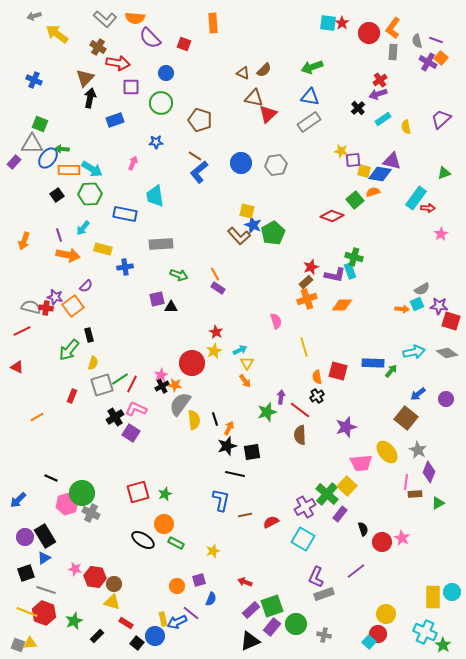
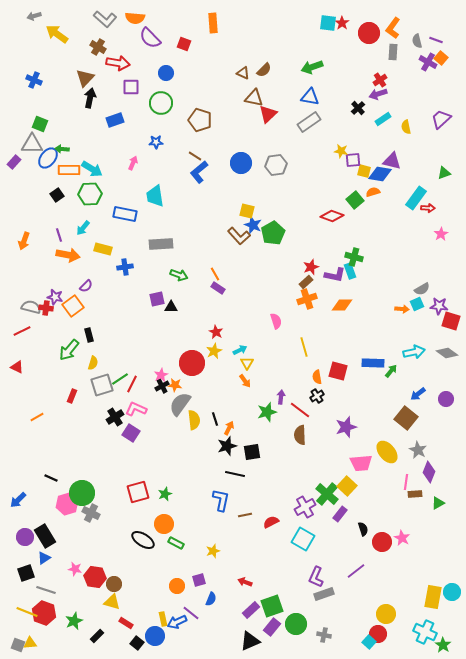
yellow rectangle at (433, 597): rotated 10 degrees clockwise
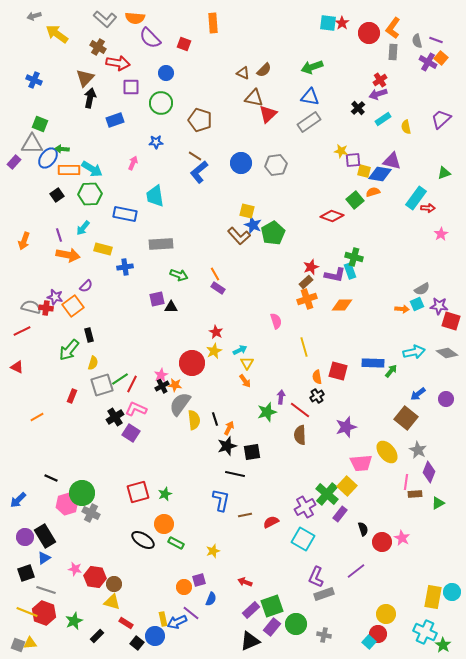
orange circle at (177, 586): moved 7 px right, 1 px down
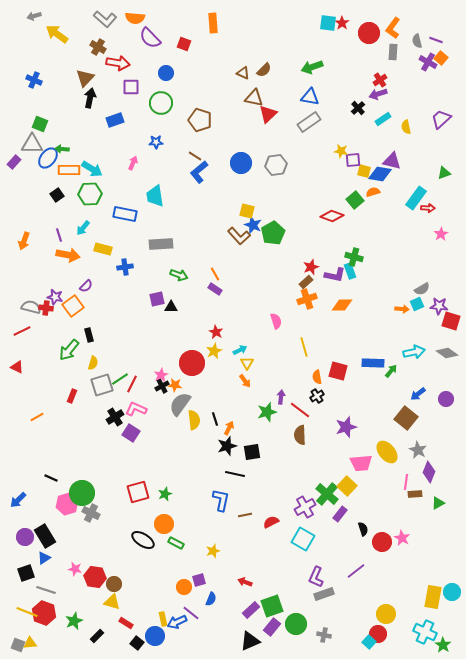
purple rectangle at (218, 288): moved 3 px left, 1 px down
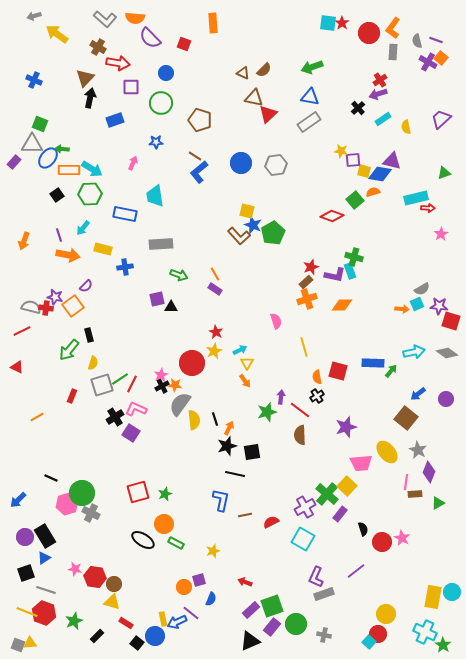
cyan rectangle at (416, 198): rotated 40 degrees clockwise
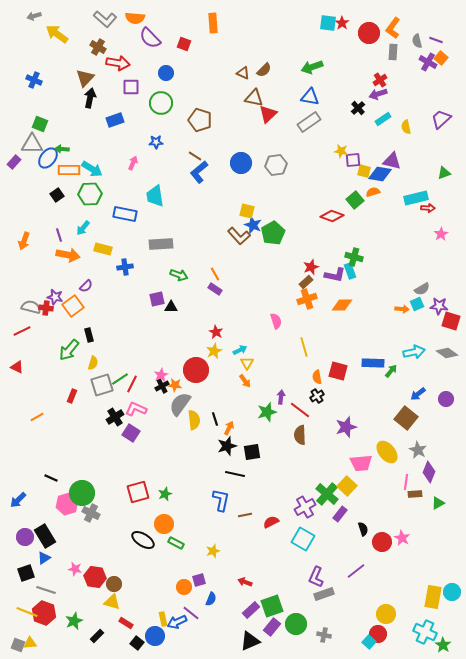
red circle at (192, 363): moved 4 px right, 7 px down
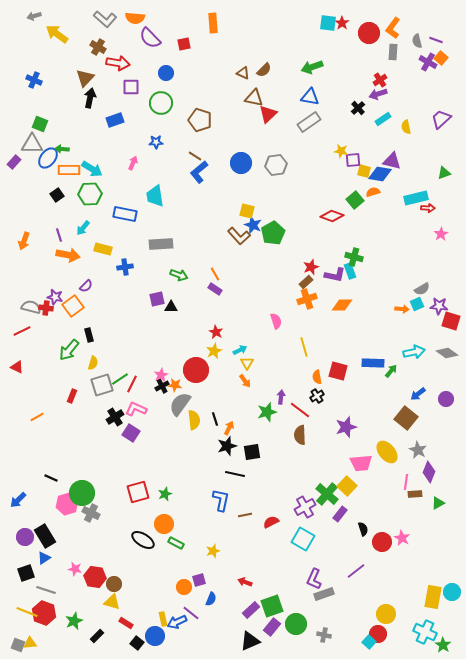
red square at (184, 44): rotated 32 degrees counterclockwise
purple L-shape at (316, 577): moved 2 px left, 2 px down
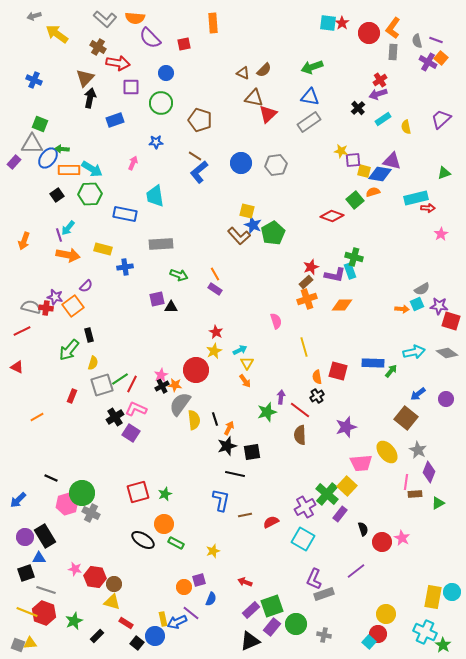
cyan arrow at (83, 228): moved 15 px left
blue triangle at (44, 558): moved 5 px left; rotated 32 degrees clockwise
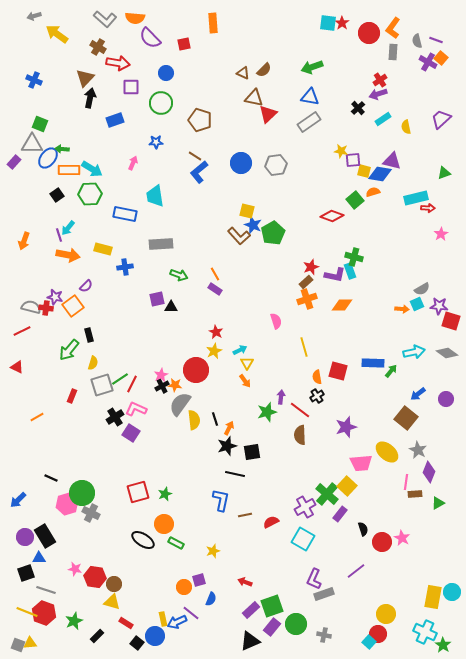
yellow ellipse at (387, 452): rotated 10 degrees counterclockwise
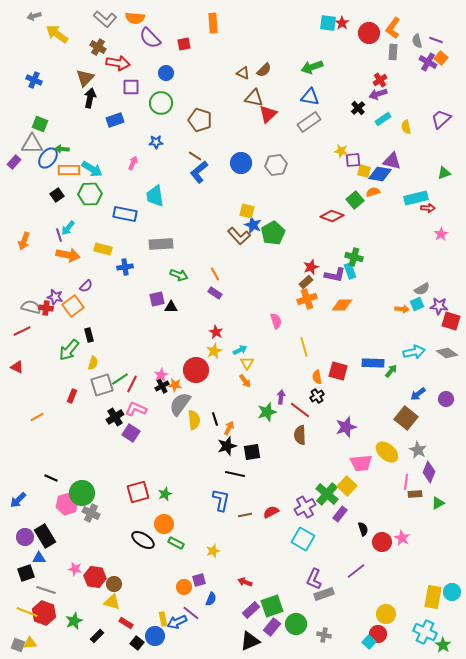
purple rectangle at (215, 289): moved 4 px down
red semicircle at (271, 522): moved 10 px up
